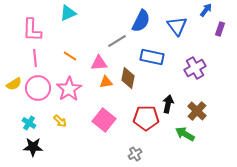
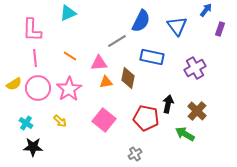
red pentagon: rotated 10 degrees clockwise
cyan cross: moved 3 px left
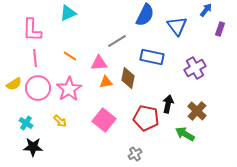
blue semicircle: moved 4 px right, 6 px up
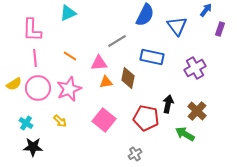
pink star: rotated 10 degrees clockwise
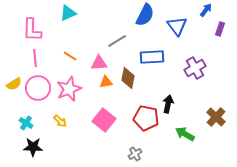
blue rectangle: rotated 15 degrees counterclockwise
brown cross: moved 19 px right, 6 px down
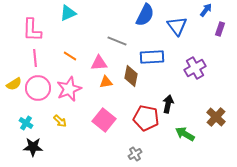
gray line: rotated 54 degrees clockwise
brown diamond: moved 3 px right, 2 px up
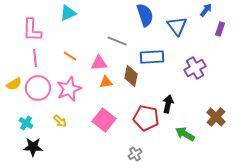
blue semicircle: rotated 45 degrees counterclockwise
